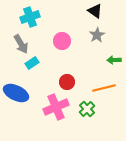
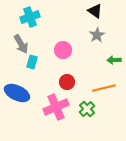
pink circle: moved 1 px right, 9 px down
cyan rectangle: moved 1 px up; rotated 40 degrees counterclockwise
blue ellipse: moved 1 px right
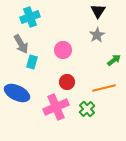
black triangle: moved 3 px right; rotated 28 degrees clockwise
green arrow: rotated 144 degrees clockwise
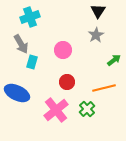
gray star: moved 1 px left
pink cross: moved 3 px down; rotated 15 degrees counterclockwise
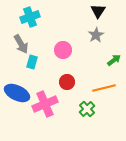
pink cross: moved 11 px left, 6 px up; rotated 15 degrees clockwise
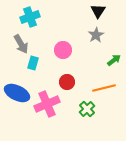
cyan rectangle: moved 1 px right, 1 px down
pink cross: moved 2 px right
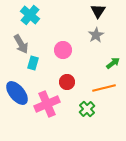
cyan cross: moved 2 px up; rotated 30 degrees counterclockwise
green arrow: moved 1 px left, 3 px down
blue ellipse: rotated 25 degrees clockwise
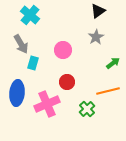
black triangle: rotated 21 degrees clockwise
gray star: moved 2 px down
orange line: moved 4 px right, 3 px down
blue ellipse: rotated 45 degrees clockwise
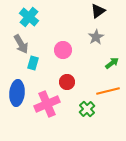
cyan cross: moved 1 px left, 2 px down
green arrow: moved 1 px left
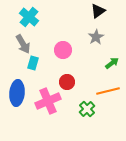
gray arrow: moved 2 px right
pink cross: moved 1 px right, 3 px up
